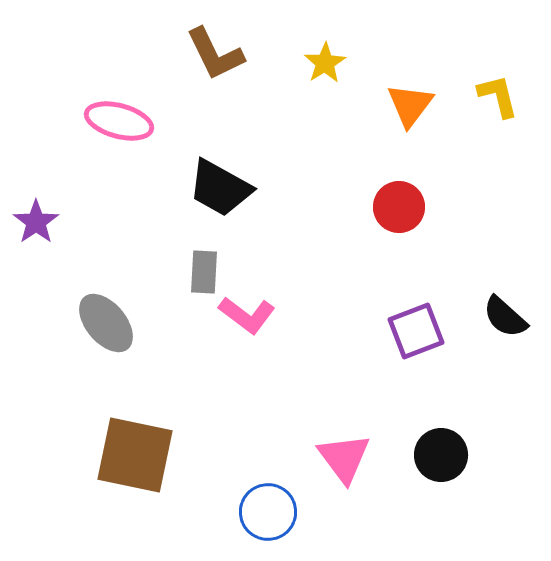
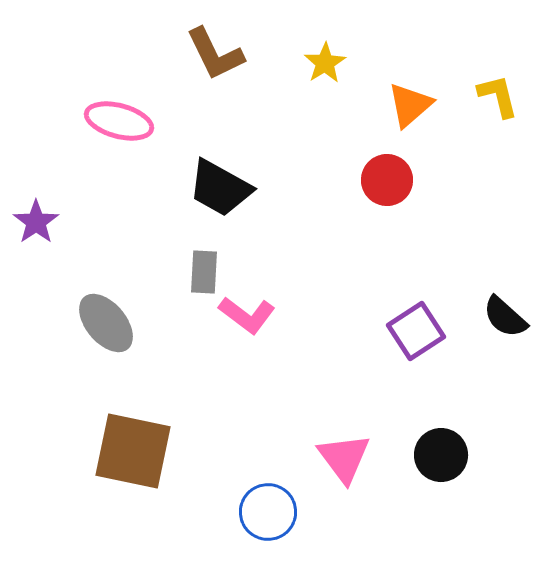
orange triangle: rotated 12 degrees clockwise
red circle: moved 12 px left, 27 px up
purple square: rotated 12 degrees counterclockwise
brown square: moved 2 px left, 4 px up
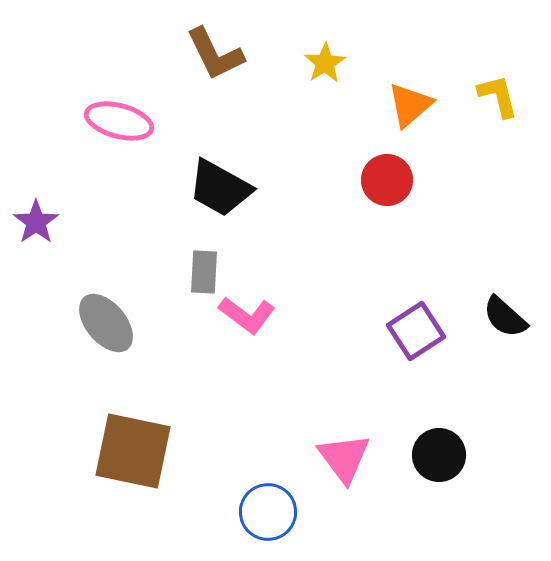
black circle: moved 2 px left
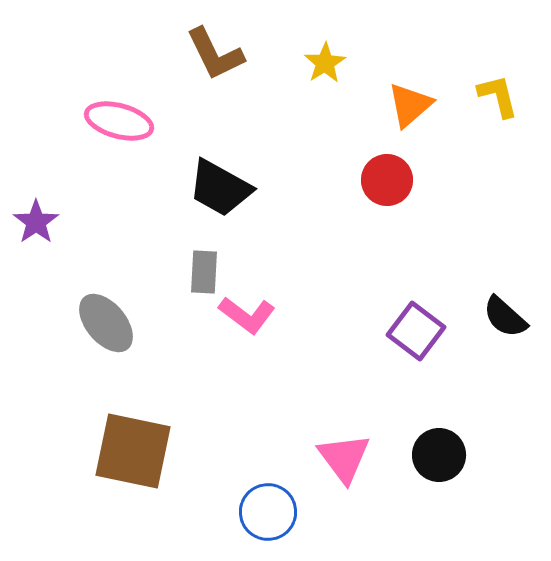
purple square: rotated 20 degrees counterclockwise
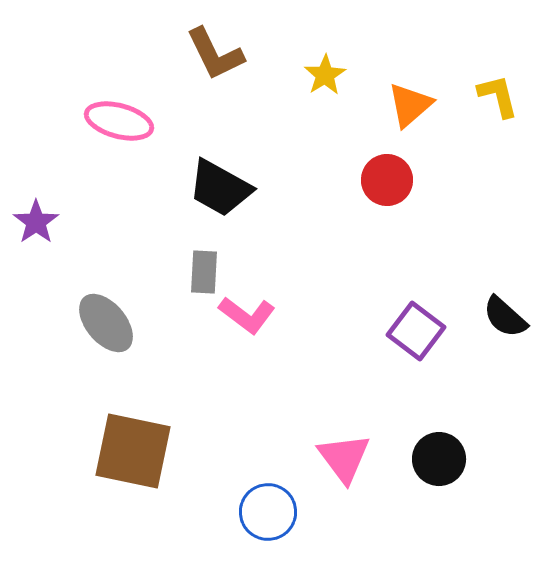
yellow star: moved 12 px down
black circle: moved 4 px down
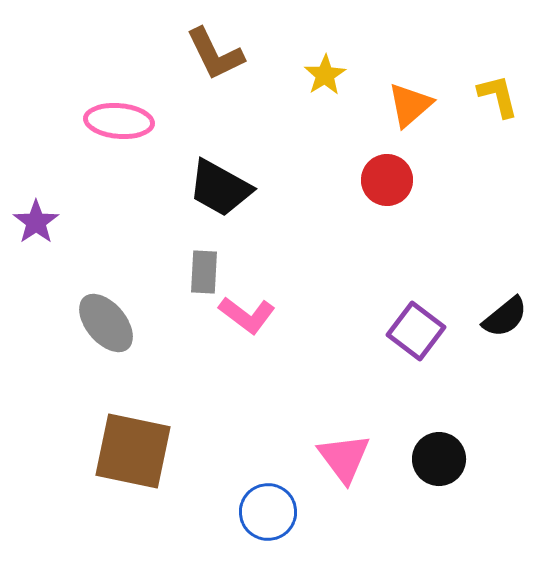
pink ellipse: rotated 10 degrees counterclockwise
black semicircle: rotated 81 degrees counterclockwise
